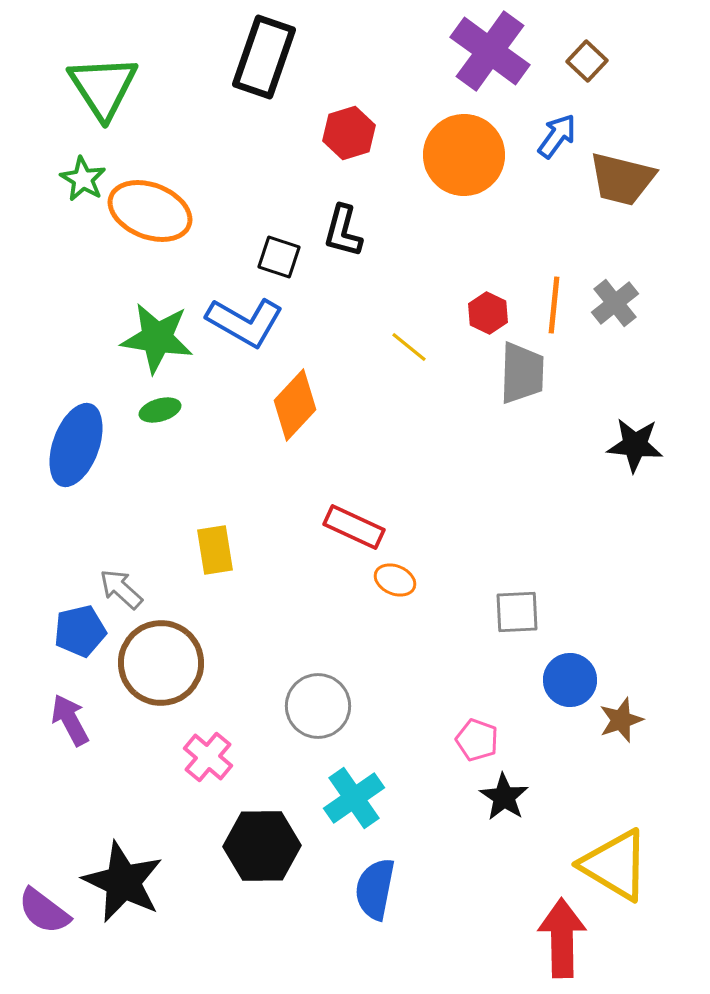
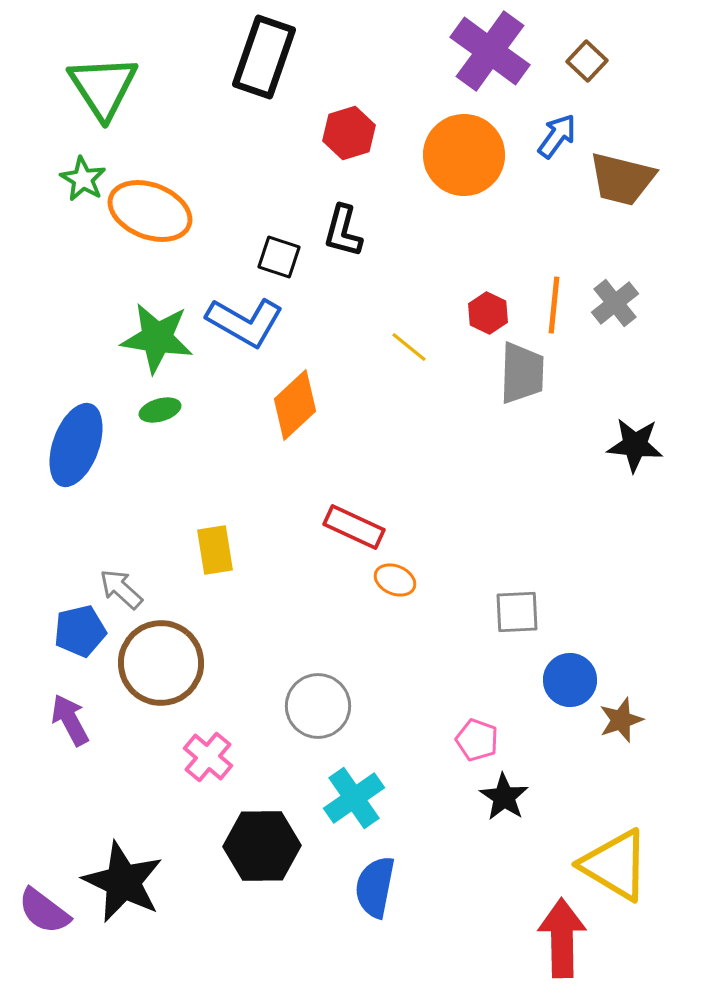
orange diamond at (295, 405): rotated 4 degrees clockwise
blue semicircle at (375, 889): moved 2 px up
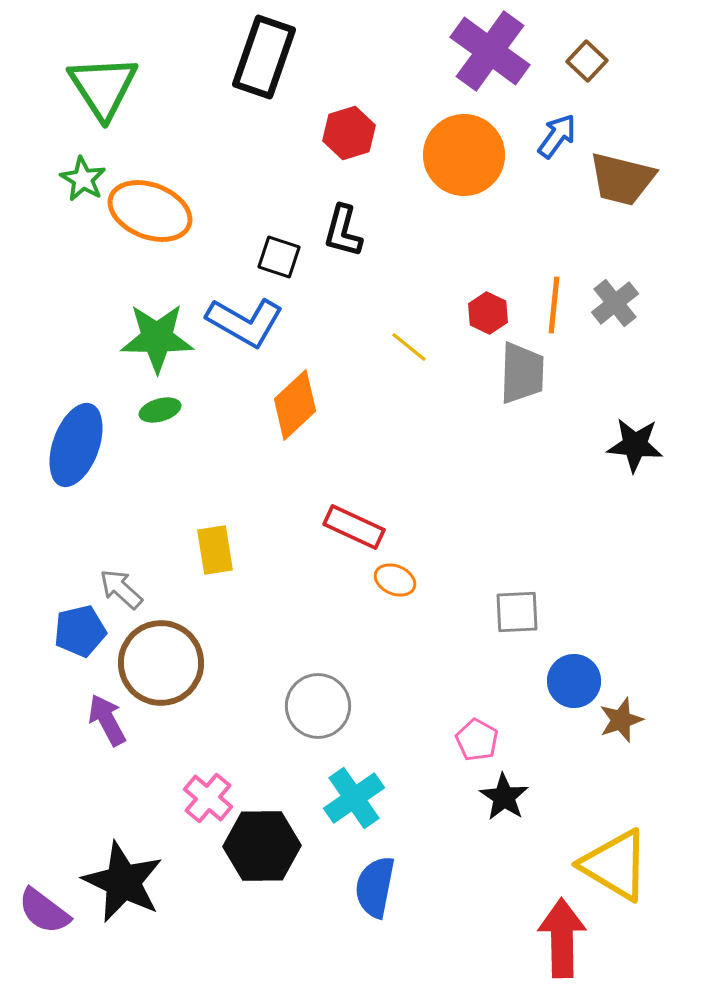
green star at (157, 338): rotated 8 degrees counterclockwise
blue circle at (570, 680): moved 4 px right, 1 px down
purple arrow at (70, 720): moved 37 px right
pink pentagon at (477, 740): rotated 9 degrees clockwise
pink cross at (208, 757): moved 41 px down
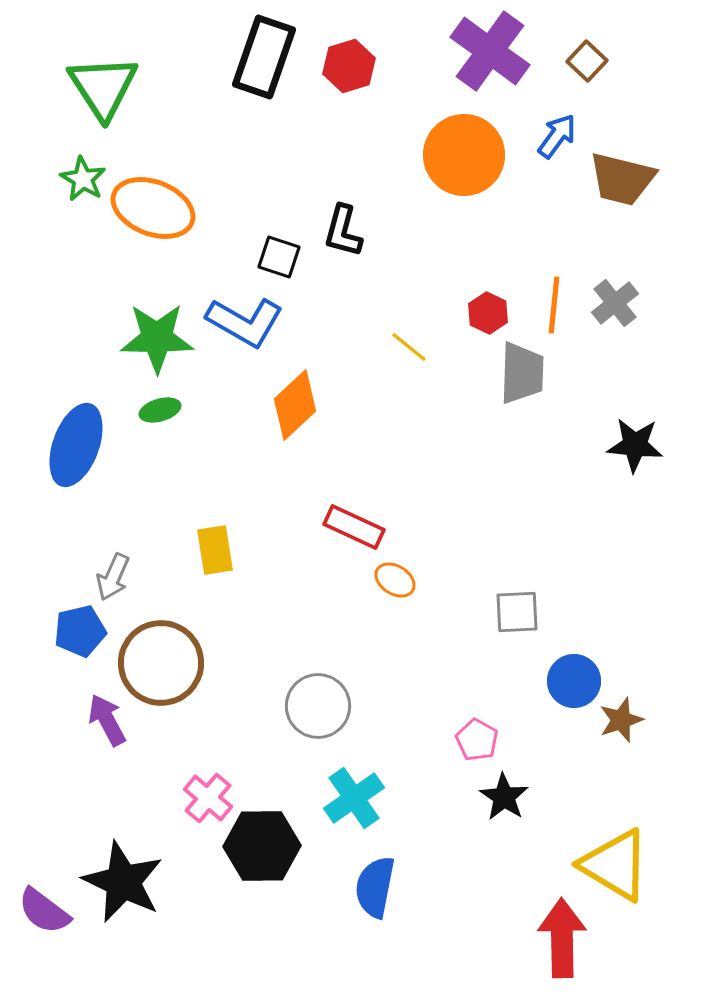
red hexagon at (349, 133): moved 67 px up
orange ellipse at (150, 211): moved 3 px right, 3 px up
orange ellipse at (395, 580): rotated 9 degrees clockwise
gray arrow at (121, 589): moved 8 px left, 12 px up; rotated 108 degrees counterclockwise
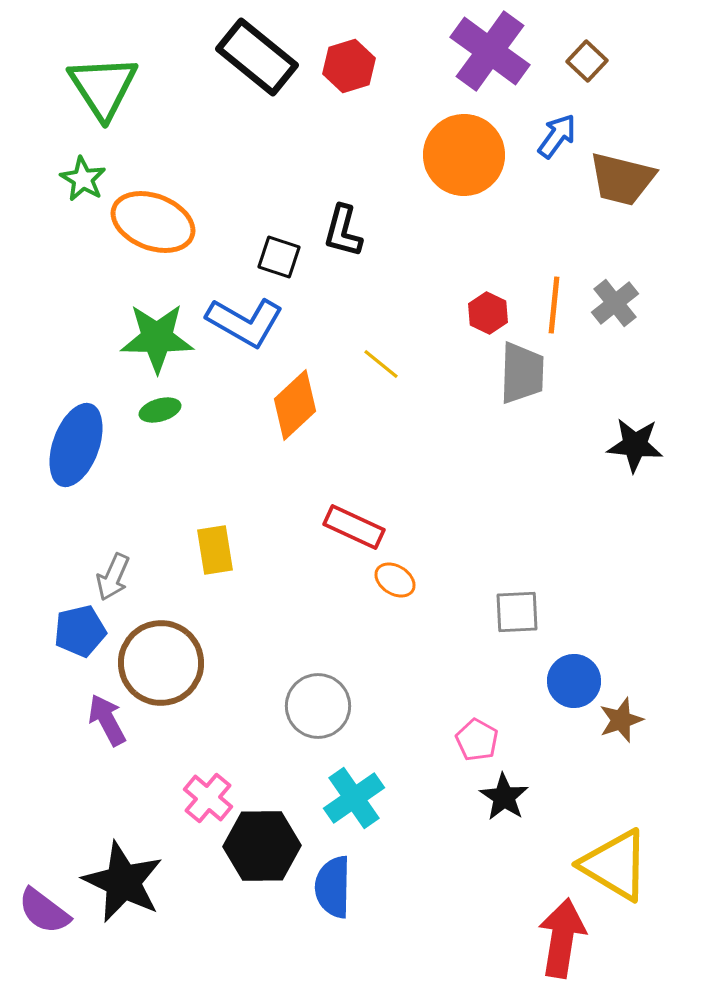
black rectangle at (264, 57): moved 7 px left; rotated 70 degrees counterclockwise
orange ellipse at (153, 208): moved 14 px down
yellow line at (409, 347): moved 28 px left, 17 px down
blue semicircle at (375, 887): moved 42 px left; rotated 10 degrees counterclockwise
red arrow at (562, 938): rotated 10 degrees clockwise
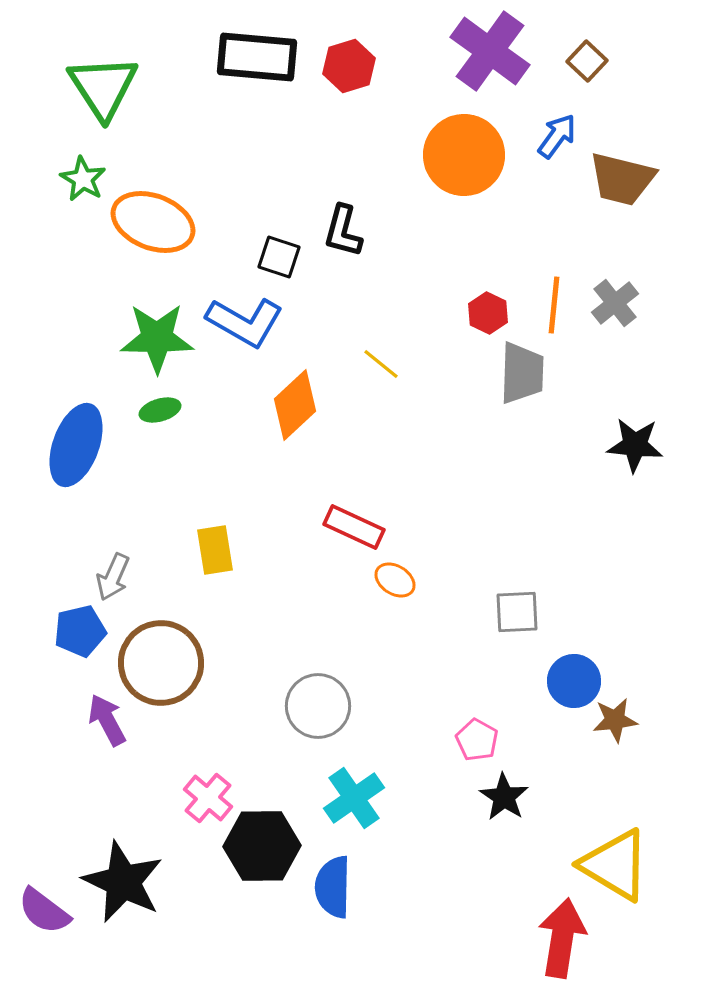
black rectangle at (257, 57): rotated 34 degrees counterclockwise
brown star at (621, 720): moved 6 px left; rotated 12 degrees clockwise
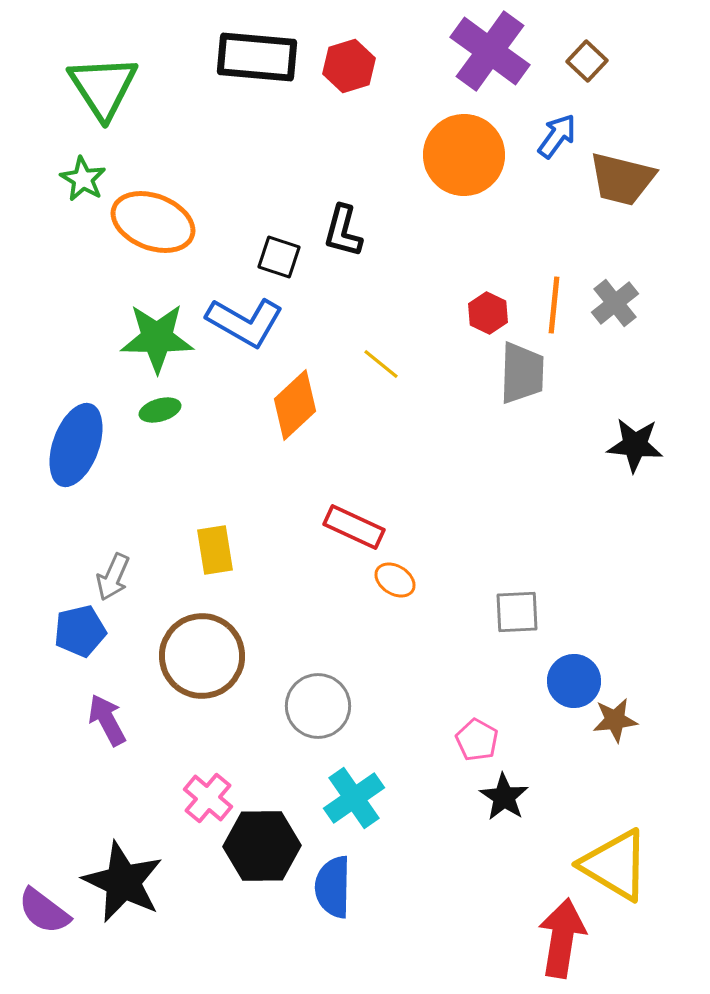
brown circle at (161, 663): moved 41 px right, 7 px up
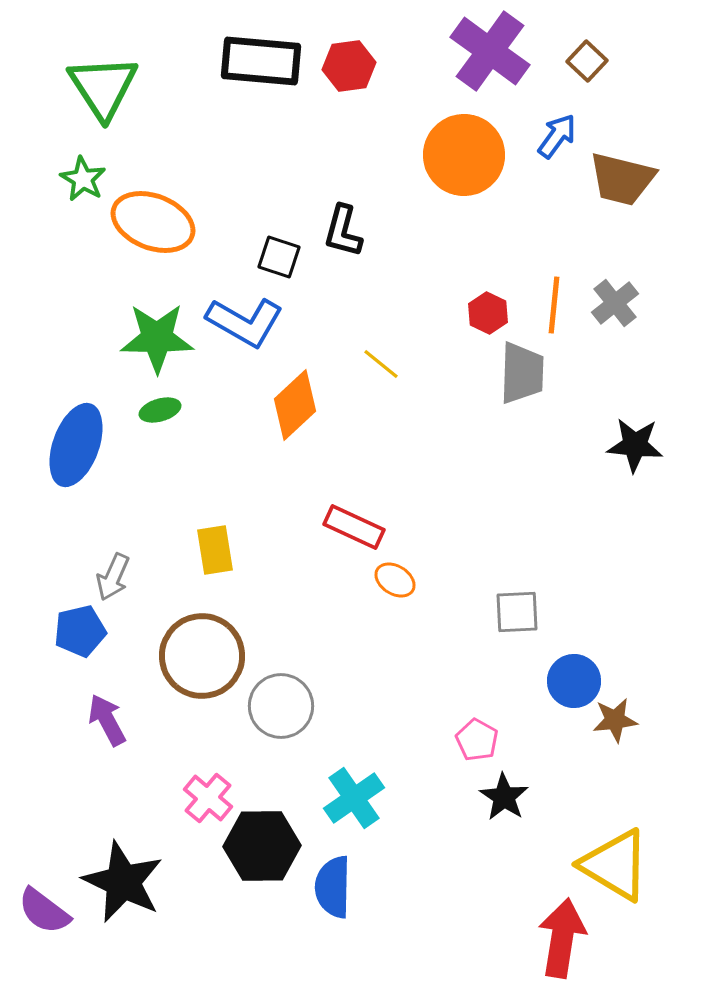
black rectangle at (257, 57): moved 4 px right, 4 px down
red hexagon at (349, 66): rotated 9 degrees clockwise
gray circle at (318, 706): moved 37 px left
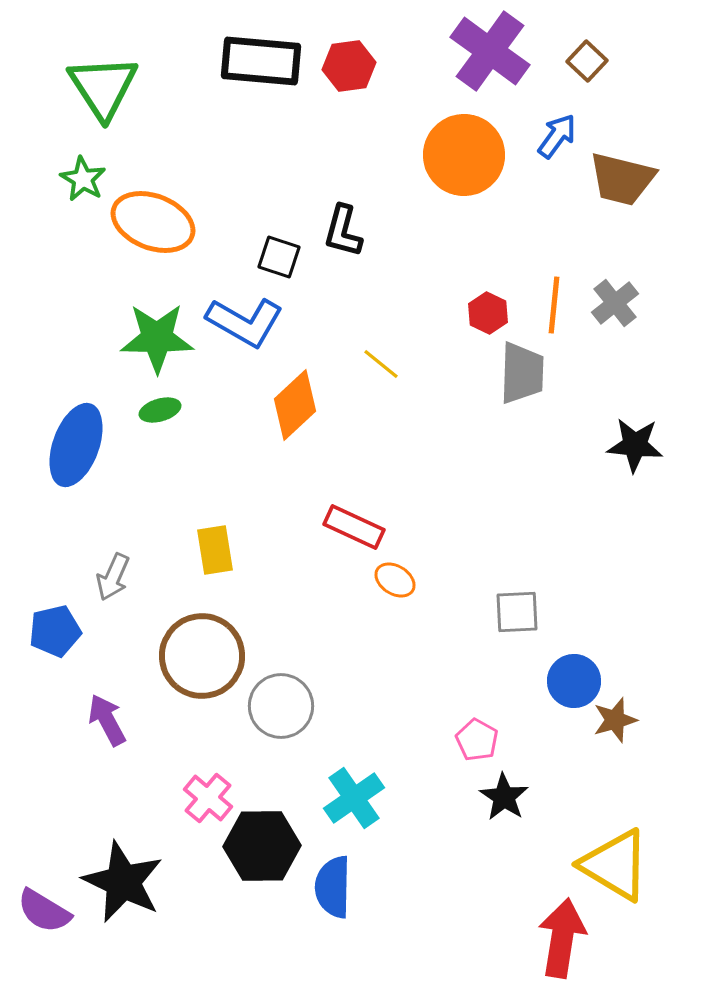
blue pentagon at (80, 631): moved 25 px left
brown star at (615, 720): rotated 9 degrees counterclockwise
purple semicircle at (44, 911): rotated 6 degrees counterclockwise
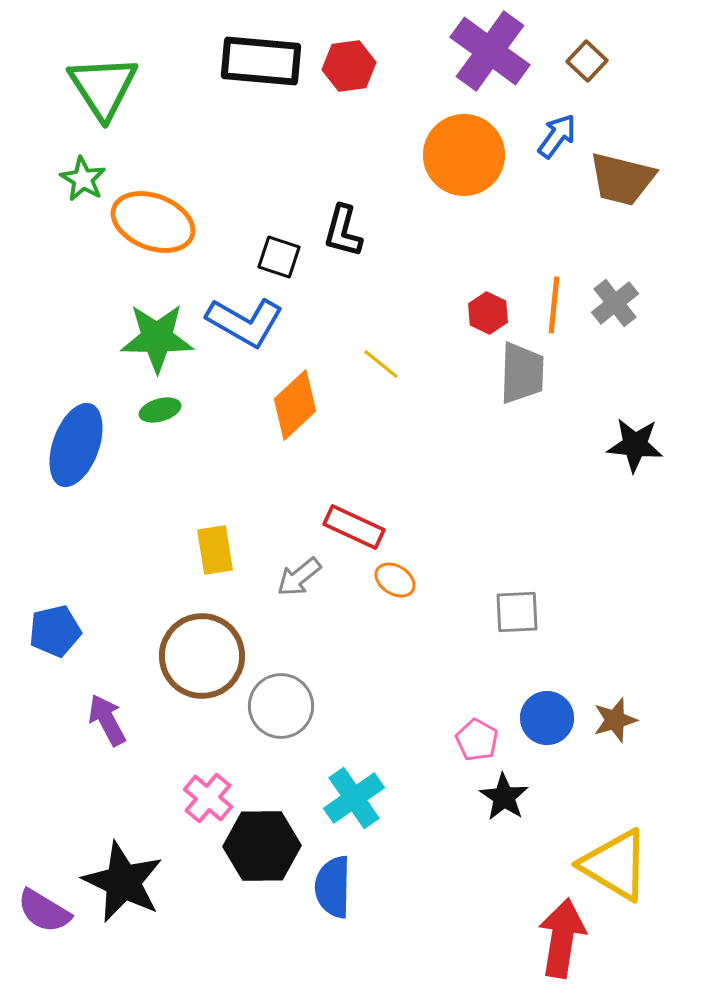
gray arrow at (113, 577): moved 186 px right; rotated 27 degrees clockwise
blue circle at (574, 681): moved 27 px left, 37 px down
